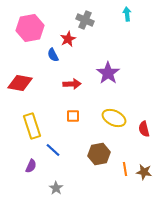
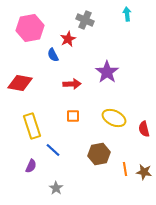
purple star: moved 1 px left, 1 px up
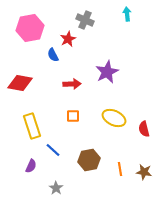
purple star: rotated 10 degrees clockwise
brown hexagon: moved 10 px left, 6 px down
orange line: moved 5 px left
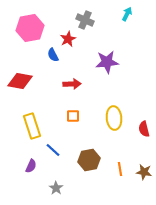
cyan arrow: rotated 32 degrees clockwise
purple star: moved 10 px up; rotated 20 degrees clockwise
red diamond: moved 2 px up
yellow ellipse: rotated 60 degrees clockwise
